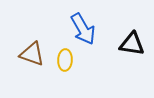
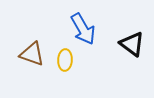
black triangle: rotated 28 degrees clockwise
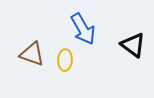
black triangle: moved 1 px right, 1 px down
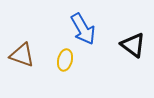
brown triangle: moved 10 px left, 1 px down
yellow ellipse: rotated 10 degrees clockwise
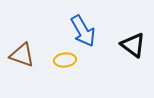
blue arrow: moved 2 px down
yellow ellipse: rotated 70 degrees clockwise
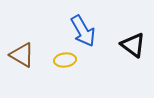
brown triangle: rotated 12 degrees clockwise
